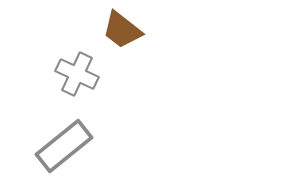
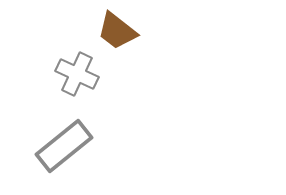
brown trapezoid: moved 5 px left, 1 px down
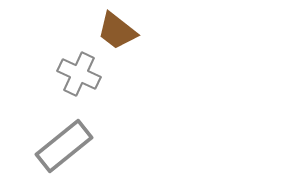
gray cross: moved 2 px right
